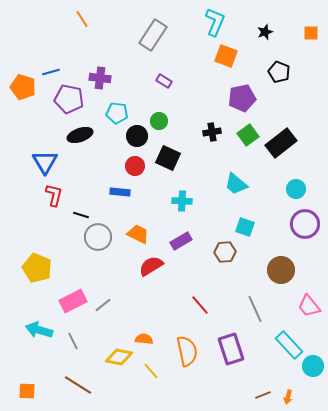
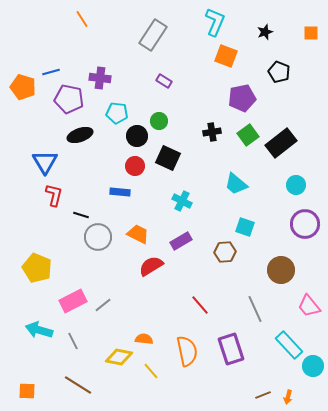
cyan circle at (296, 189): moved 4 px up
cyan cross at (182, 201): rotated 24 degrees clockwise
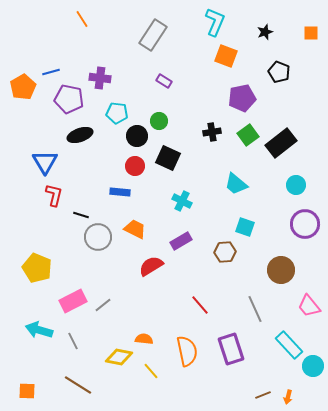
orange pentagon at (23, 87): rotated 25 degrees clockwise
orange trapezoid at (138, 234): moved 3 px left, 5 px up
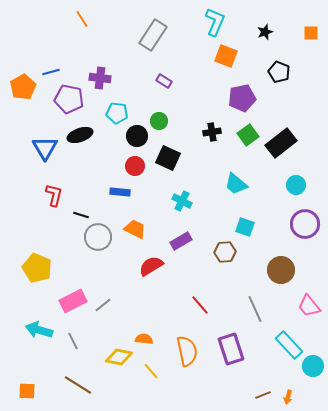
blue triangle at (45, 162): moved 14 px up
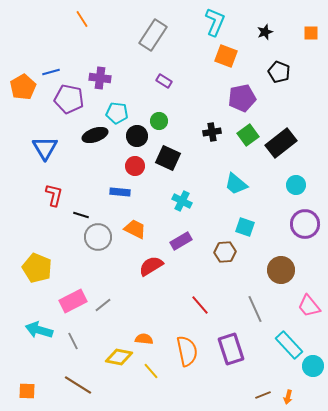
black ellipse at (80, 135): moved 15 px right
